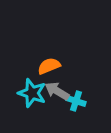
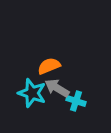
gray arrow: moved 3 px up
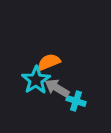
orange semicircle: moved 4 px up
cyan star: moved 4 px right, 13 px up; rotated 20 degrees clockwise
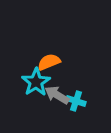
cyan star: moved 2 px down
gray arrow: moved 7 px down
